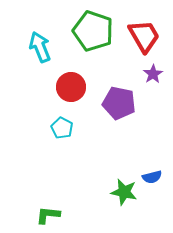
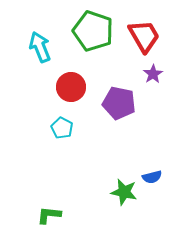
green L-shape: moved 1 px right
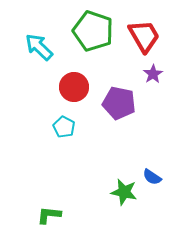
cyan arrow: moved 1 px left; rotated 24 degrees counterclockwise
red circle: moved 3 px right
cyan pentagon: moved 2 px right, 1 px up
blue semicircle: rotated 48 degrees clockwise
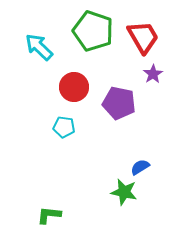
red trapezoid: moved 1 px left, 1 px down
cyan pentagon: rotated 20 degrees counterclockwise
blue semicircle: moved 12 px left, 10 px up; rotated 114 degrees clockwise
